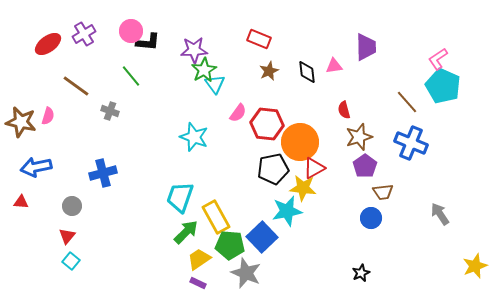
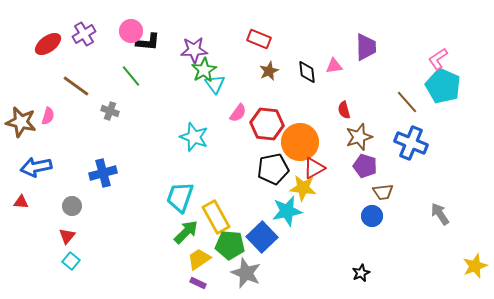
purple pentagon at (365, 166): rotated 20 degrees counterclockwise
blue circle at (371, 218): moved 1 px right, 2 px up
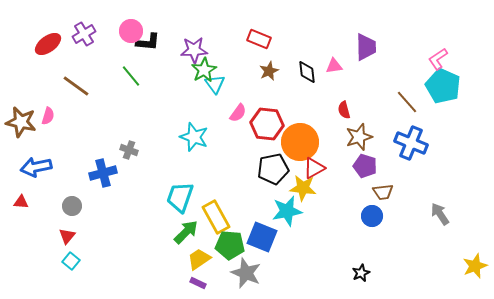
gray cross at (110, 111): moved 19 px right, 39 px down
blue square at (262, 237): rotated 24 degrees counterclockwise
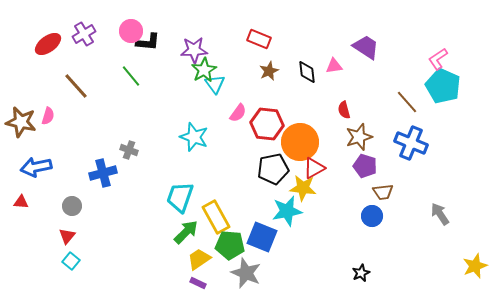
purple trapezoid at (366, 47): rotated 56 degrees counterclockwise
brown line at (76, 86): rotated 12 degrees clockwise
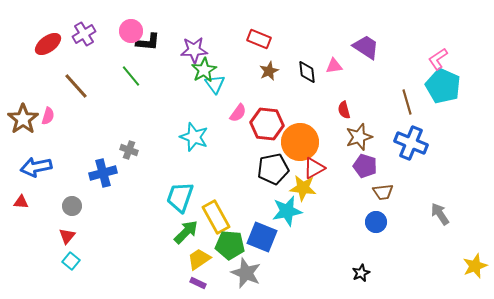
brown line at (407, 102): rotated 25 degrees clockwise
brown star at (21, 122): moved 2 px right, 3 px up; rotated 24 degrees clockwise
blue circle at (372, 216): moved 4 px right, 6 px down
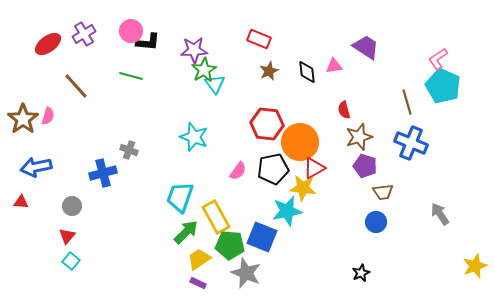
green line at (131, 76): rotated 35 degrees counterclockwise
pink semicircle at (238, 113): moved 58 px down
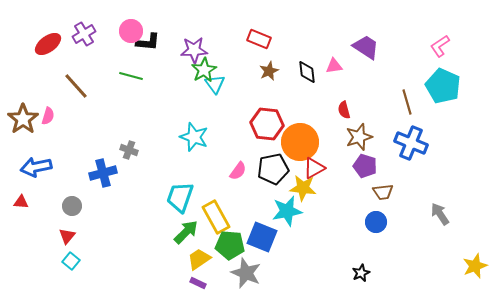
pink L-shape at (438, 59): moved 2 px right, 13 px up
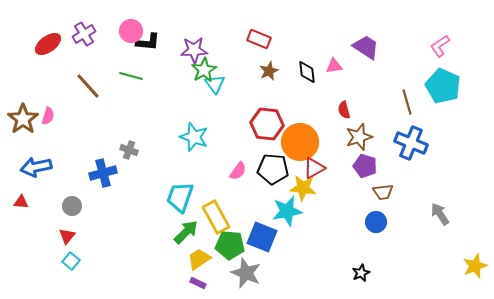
brown line at (76, 86): moved 12 px right
black pentagon at (273, 169): rotated 16 degrees clockwise
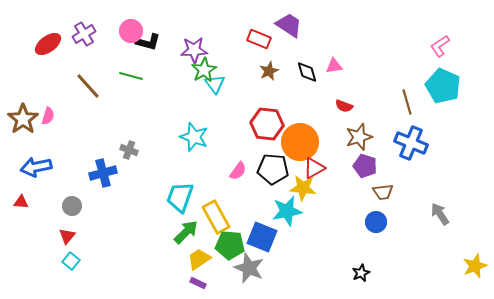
black L-shape at (148, 42): rotated 10 degrees clockwise
purple trapezoid at (366, 47): moved 77 px left, 22 px up
black diamond at (307, 72): rotated 10 degrees counterclockwise
red semicircle at (344, 110): moved 4 px up; rotated 54 degrees counterclockwise
gray star at (246, 273): moved 3 px right, 5 px up
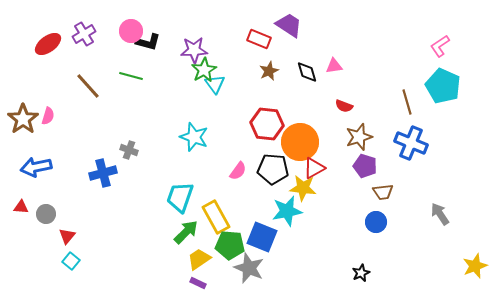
red triangle at (21, 202): moved 5 px down
gray circle at (72, 206): moved 26 px left, 8 px down
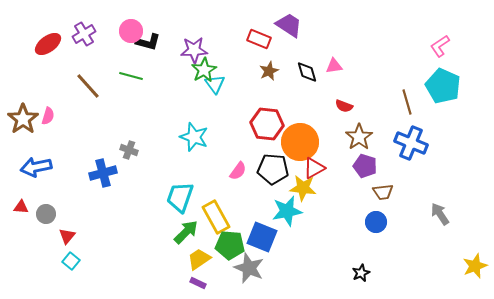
brown star at (359, 137): rotated 16 degrees counterclockwise
